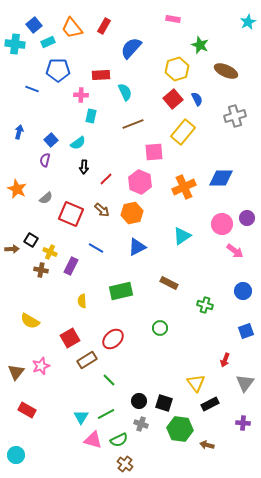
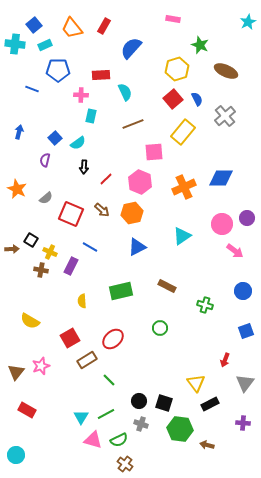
cyan rectangle at (48, 42): moved 3 px left, 3 px down
gray cross at (235, 116): moved 10 px left; rotated 25 degrees counterclockwise
blue square at (51, 140): moved 4 px right, 2 px up
blue line at (96, 248): moved 6 px left, 1 px up
brown rectangle at (169, 283): moved 2 px left, 3 px down
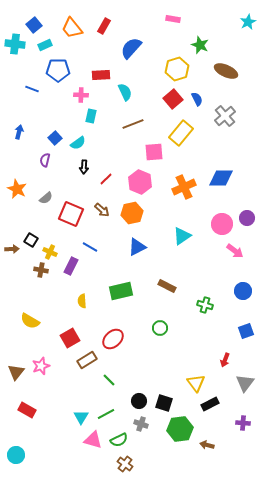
yellow rectangle at (183, 132): moved 2 px left, 1 px down
green hexagon at (180, 429): rotated 15 degrees counterclockwise
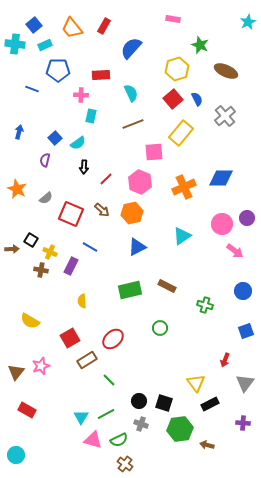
cyan semicircle at (125, 92): moved 6 px right, 1 px down
green rectangle at (121, 291): moved 9 px right, 1 px up
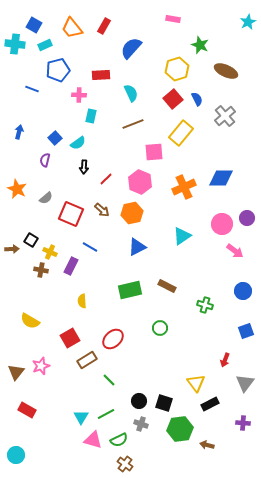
blue square at (34, 25): rotated 21 degrees counterclockwise
blue pentagon at (58, 70): rotated 15 degrees counterclockwise
pink cross at (81, 95): moved 2 px left
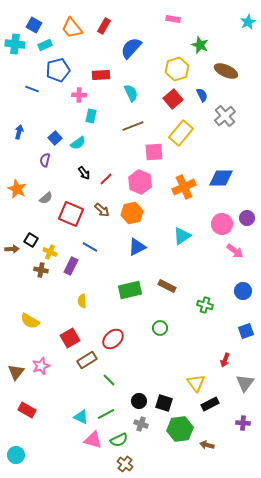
blue semicircle at (197, 99): moved 5 px right, 4 px up
brown line at (133, 124): moved 2 px down
black arrow at (84, 167): moved 6 px down; rotated 40 degrees counterclockwise
cyan triangle at (81, 417): rotated 35 degrees counterclockwise
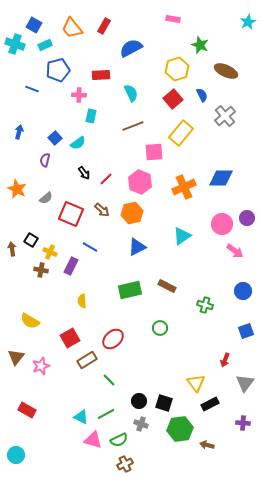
cyan cross at (15, 44): rotated 12 degrees clockwise
blue semicircle at (131, 48): rotated 20 degrees clockwise
brown arrow at (12, 249): rotated 96 degrees counterclockwise
brown triangle at (16, 372): moved 15 px up
brown cross at (125, 464): rotated 28 degrees clockwise
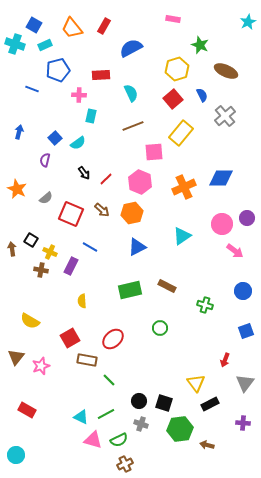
brown rectangle at (87, 360): rotated 42 degrees clockwise
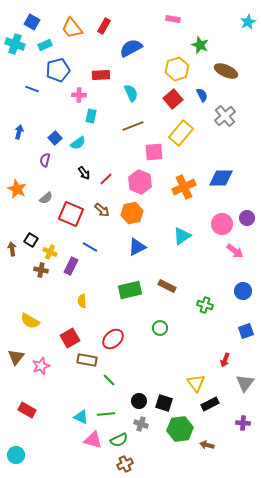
blue square at (34, 25): moved 2 px left, 3 px up
green line at (106, 414): rotated 24 degrees clockwise
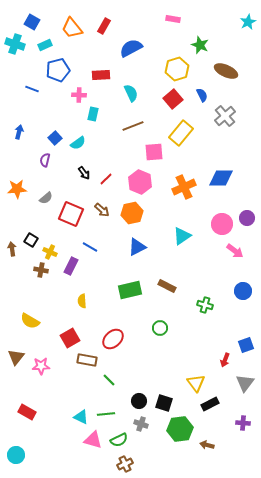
cyan rectangle at (91, 116): moved 2 px right, 2 px up
orange star at (17, 189): rotated 30 degrees counterclockwise
blue square at (246, 331): moved 14 px down
pink star at (41, 366): rotated 18 degrees clockwise
red rectangle at (27, 410): moved 2 px down
